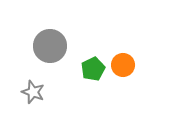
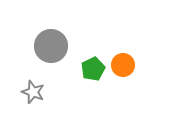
gray circle: moved 1 px right
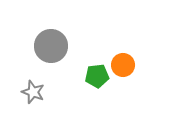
green pentagon: moved 4 px right, 7 px down; rotated 20 degrees clockwise
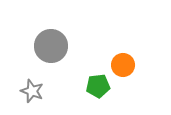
green pentagon: moved 1 px right, 10 px down
gray star: moved 1 px left, 1 px up
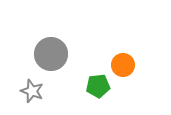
gray circle: moved 8 px down
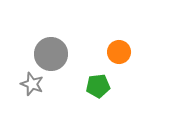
orange circle: moved 4 px left, 13 px up
gray star: moved 7 px up
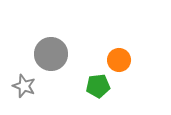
orange circle: moved 8 px down
gray star: moved 8 px left, 2 px down
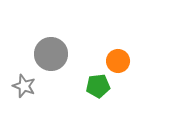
orange circle: moved 1 px left, 1 px down
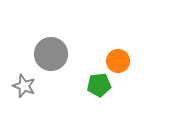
green pentagon: moved 1 px right, 1 px up
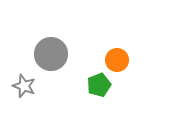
orange circle: moved 1 px left, 1 px up
green pentagon: rotated 15 degrees counterclockwise
